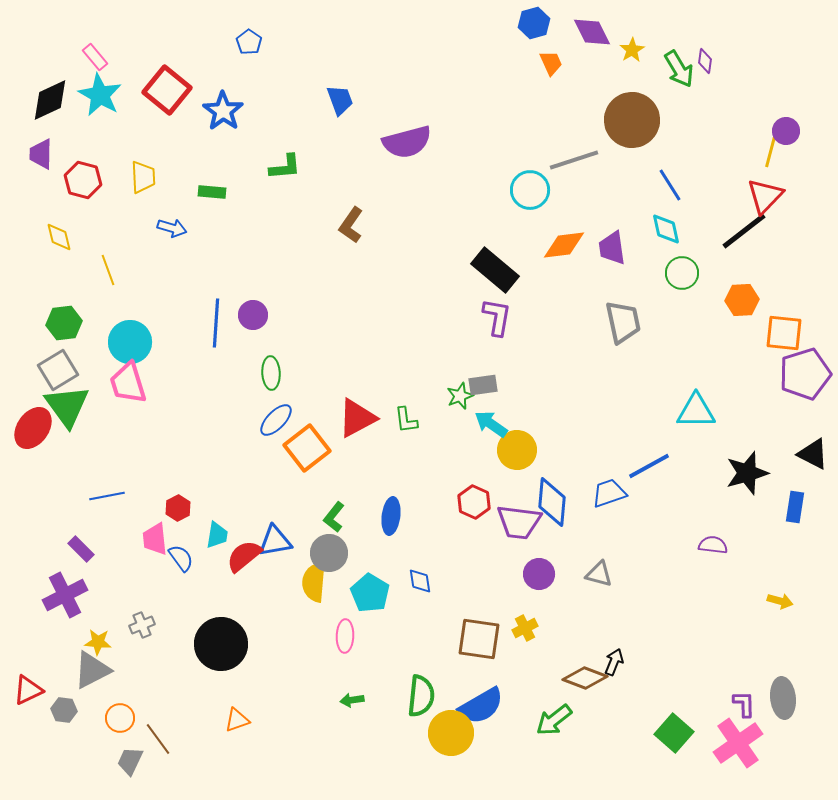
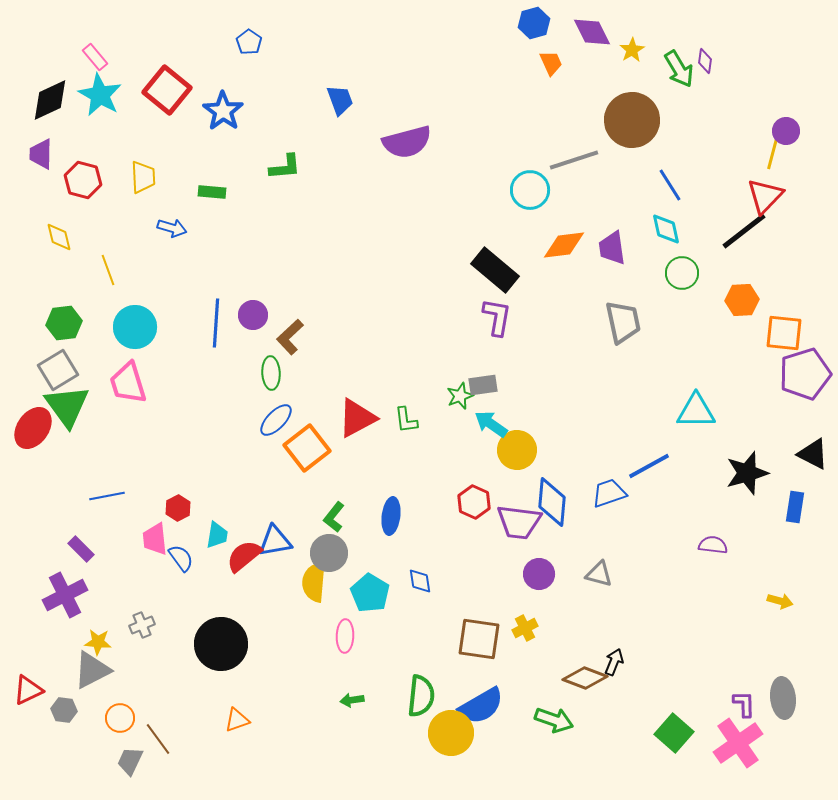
yellow line at (771, 150): moved 2 px right, 2 px down
brown L-shape at (351, 225): moved 61 px left, 112 px down; rotated 12 degrees clockwise
cyan circle at (130, 342): moved 5 px right, 15 px up
green arrow at (554, 720): rotated 123 degrees counterclockwise
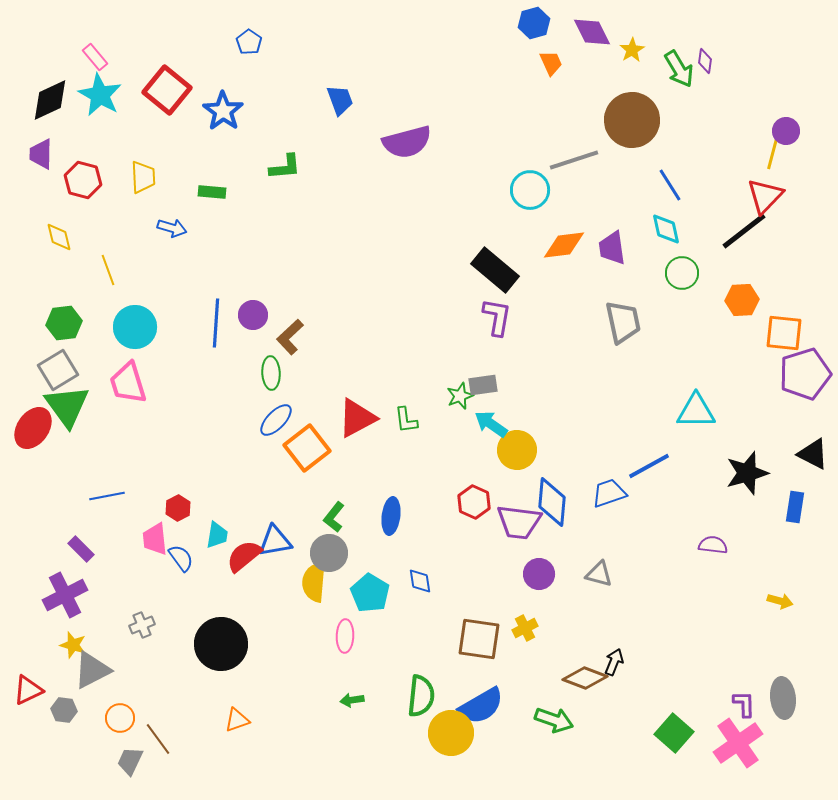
yellow star at (98, 642): moved 25 px left, 3 px down; rotated 12 degrees clockwise
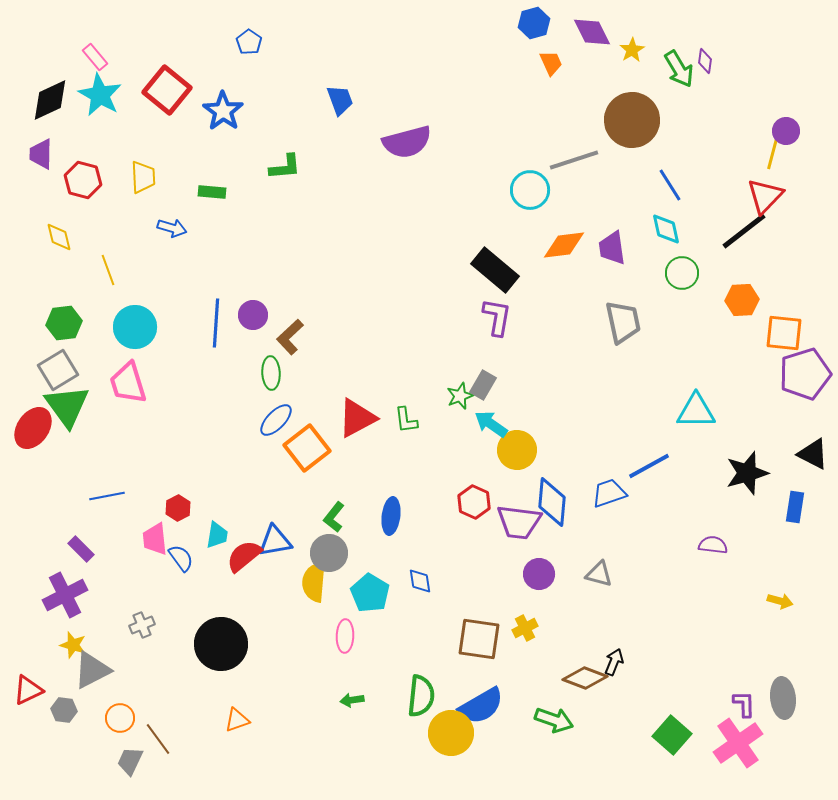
gray rectangle at (483, 385): rotated 52 degrees counterclockwise
green square at (674, 733): moved 2 px left, 2 px down
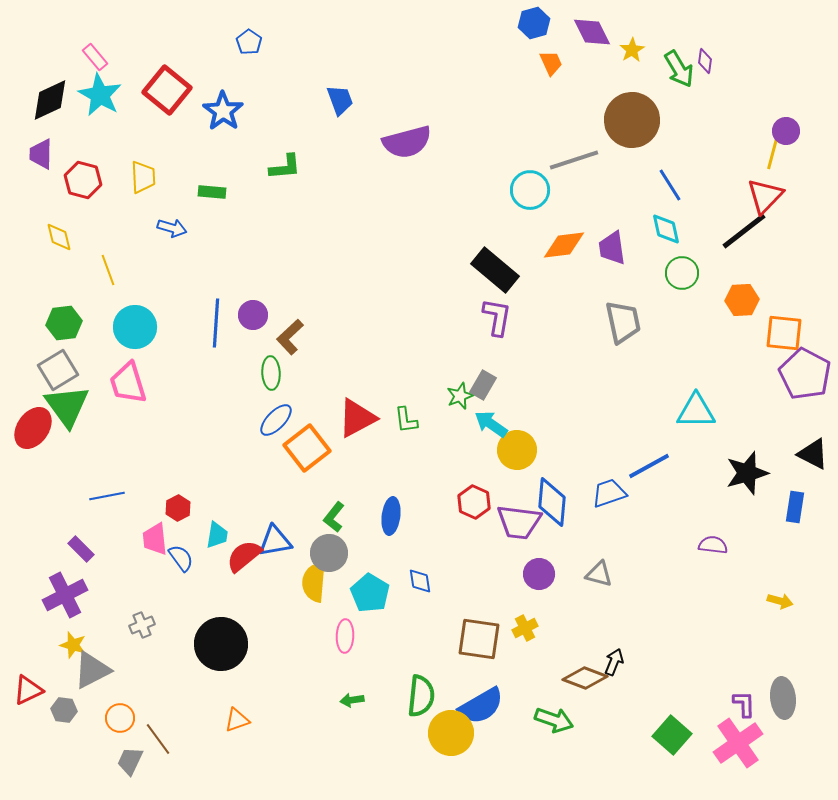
purple pentagon at (805, 374): rotated 27 degrees counterclockwise
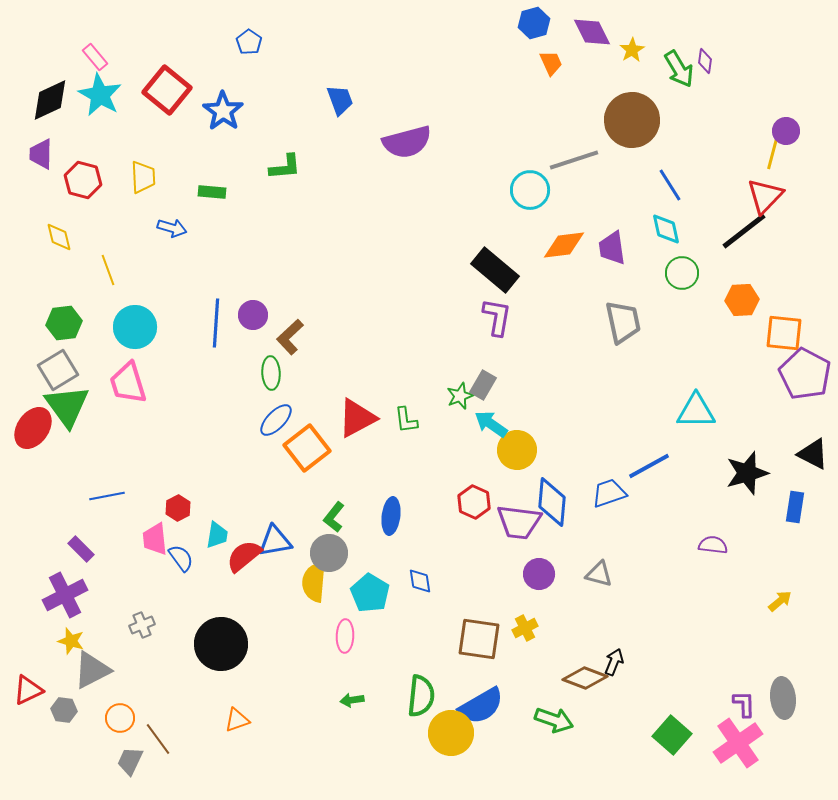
yellow arrow at (780, 601): rotated 55 degrees counterclockwise
yellow star at (73, 645): moved 2 px left, 4 px up
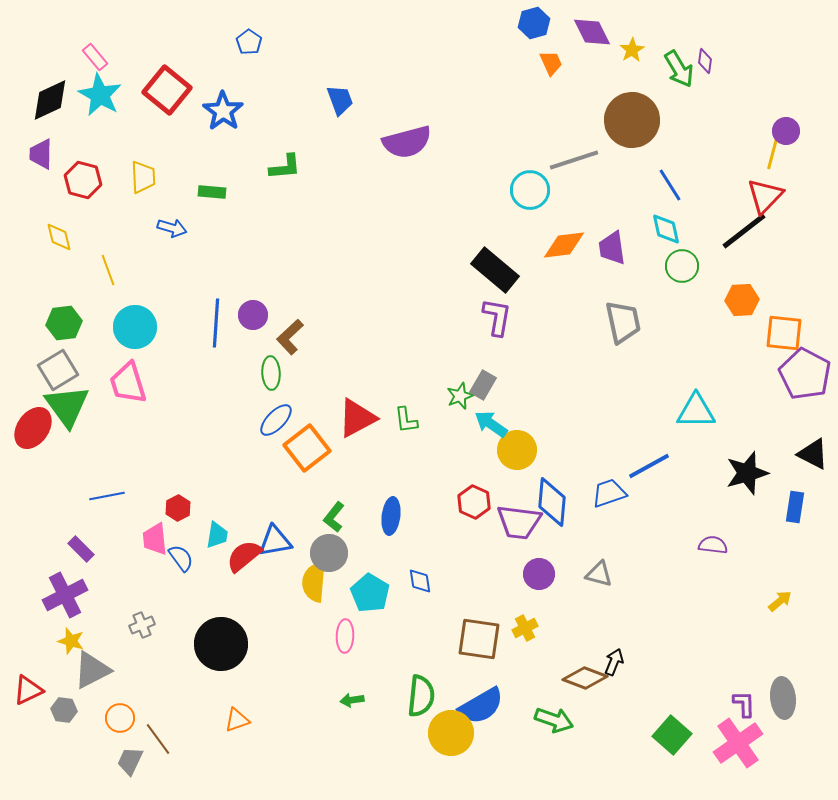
green circle at (682, 273): moved 7 px up
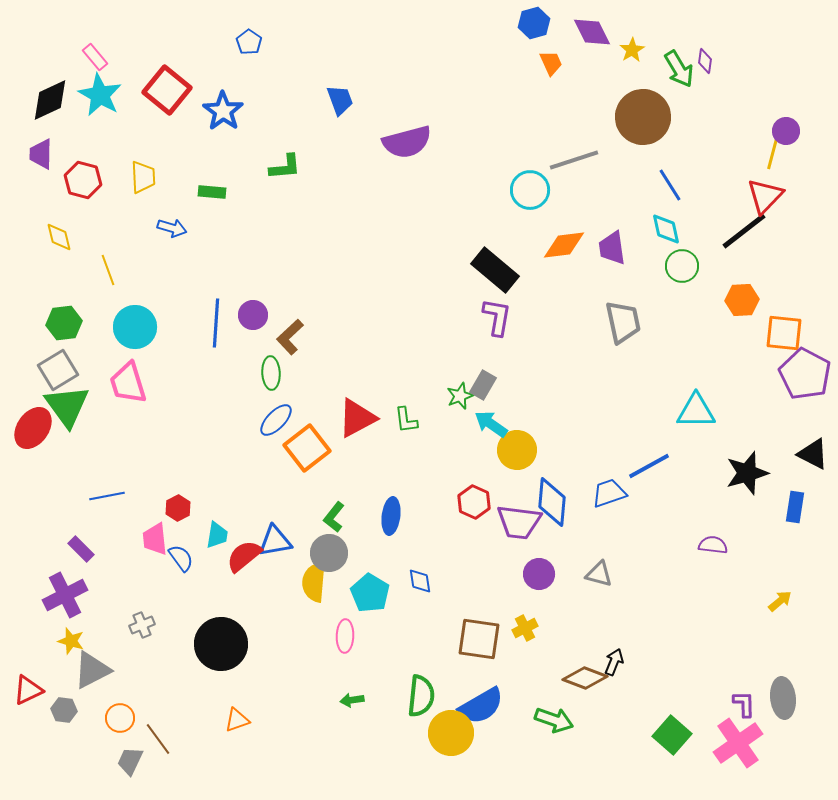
brown circle at (632, 120): moved 11 px right, 3 px up
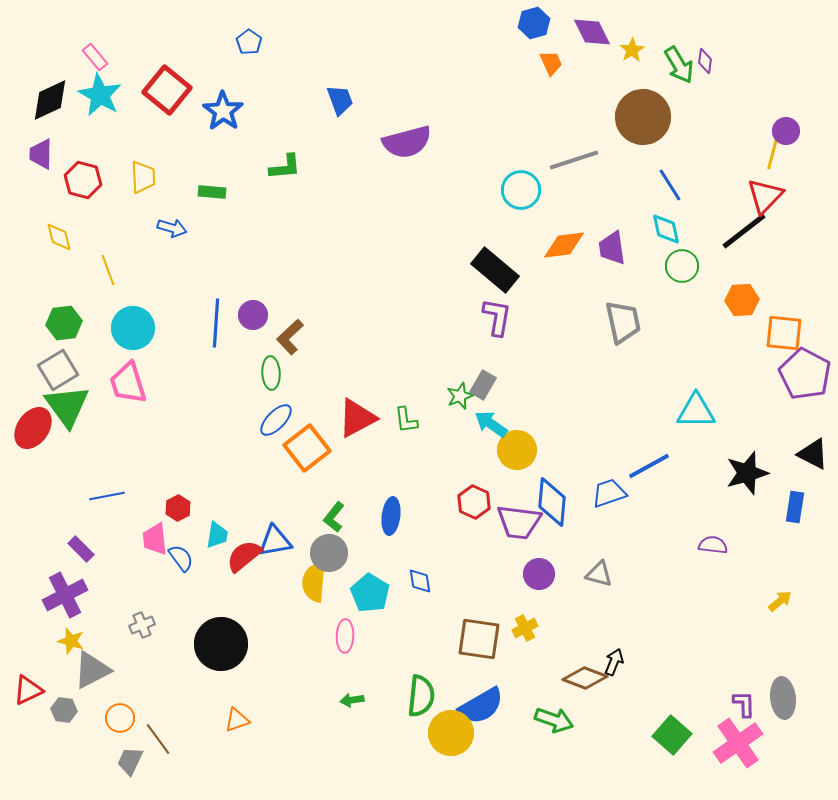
green arrow at (679, 69): moved 4 px up
cyan circle at (530, 190): moved 9 px left
cyan circle at (135, 327): moved 2 px left, 1 px down
